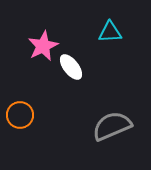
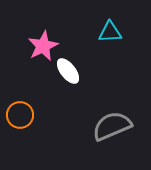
white ellipse: moved 3 px left, 4 px down
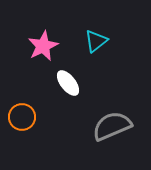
cyan triangle: moved 14 px left, 9 px down; rotated 35 degrees counterclockwise
white ellipse: moved 12 px down
orange circle: moved 2 px right, 2 px down
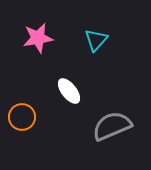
cyan triangle: moved 1 px up; rotated 10 degrees counterclockwise
pink star: moved 5 px left, 8 px up; rotated 16 degrees clockwise
white ellipse: moved 1 px right, 8 px down
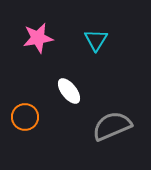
cyan triangle: rotated 10 degrees counterclockwise
orange circle: moved 3 px right
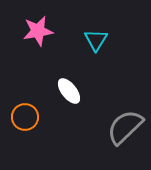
pink star: moved 7 px up
gray semicircle: moved 13 px right, 1 px down; rotated 21 degrees counterclockwise
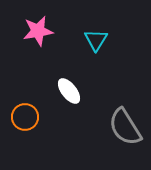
gray semicircle: rotated 78 degrees counterclockwise
